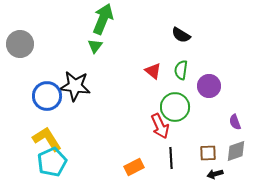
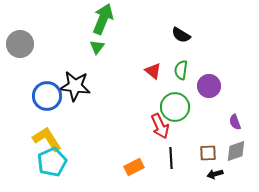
green triangle: moved 2 px right, 1 px down
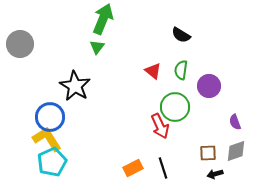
black star: rotated 24 degrees clockwise
blue circle: moved 3 px right, 21 px down
black line: moved 8 px left, 10 px down; rotated 15 degrees counterclockwise
orange rectangle: moved 1 px left, 1 px down
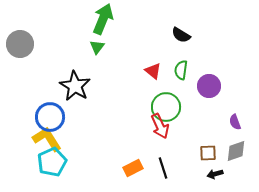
green circle: moved 9 px left
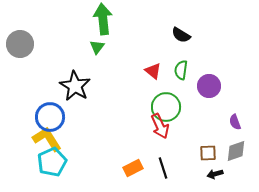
green arrow: rotated 28 degrees counterclockwise
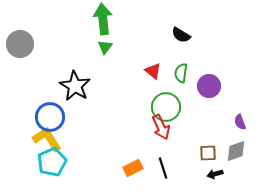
green triangle: moved 8 px right
green semicircle: moved 3 px down
purple semicircle: moved 5 px right
red arrow: moved 1 px right, 1 px down
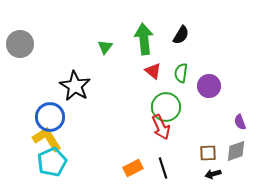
green arrow: moved 41 px right, 20 px down
black semicircle: rotated 90 degrees counterclockwise
black arrow: moved 2 px left
